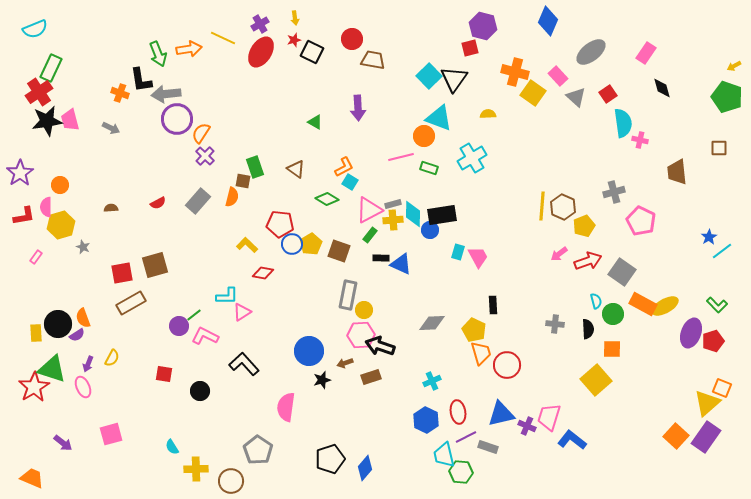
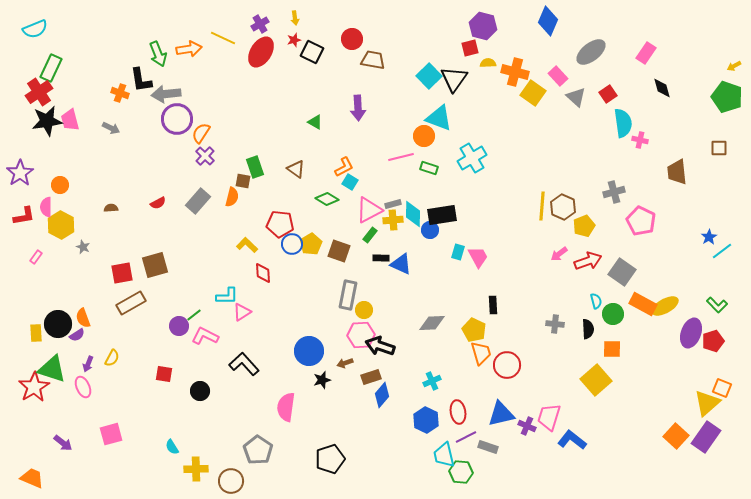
yellow semicircle at (488, 114): moved 51 px up
yellow hexagon at (61, 225): rotated 16 degrees counterclockwise
red diamond at (263, 273): rotated 75 degrees clockwise
blue diamond at (365, 468): moved 17 px right, 73 px up
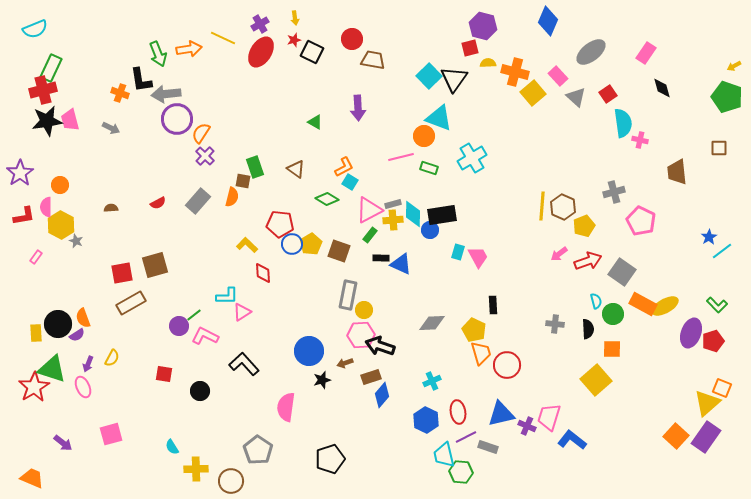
red cross at (39, 92): moved 4 px right, 2 px up; rotated 20 degrees clockwise
yellow square at (533, 93): rotated 15 degrees clockwise
gray star at (83, 247): moved 7 px left, 6 px up
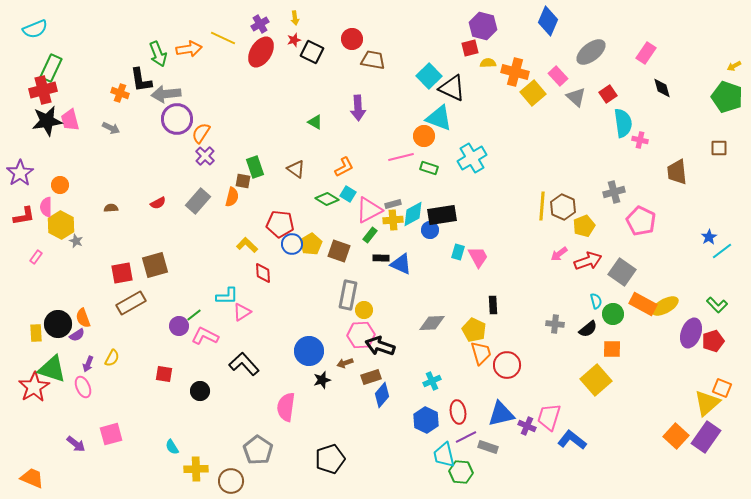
black triangle at (454, 79): moved 2 px left, 9 px down; rotated 40 degrees counterclockwise
cyan square at (350, 182): moved 2 px left, 12 px down
cyan diamond at (413, 214): rotated 60 degrees clockwise
black semicircle at (588, 329): rotated 54 degrees clockwise
purple arrow at (63, 443): moved 13 px right, 1 px down
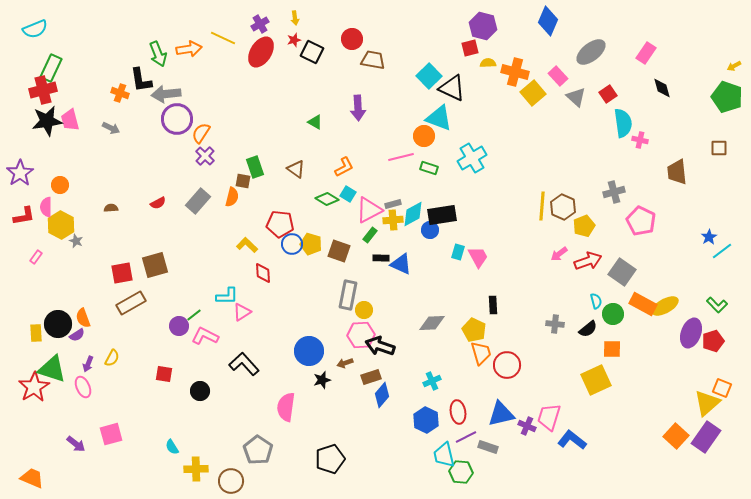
yellow pentagon at (311, 244): rotated 25 degrees counterclockwise
yellow square at (596, 380): rotated 16 degrees clockwise
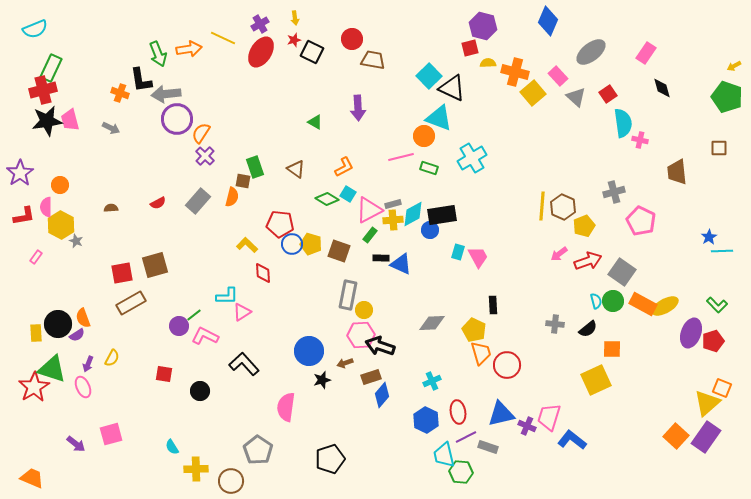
cyan line at (722, 251): rotated 35 degrees clockwise
green circle at (613, 314): moved 13 px up
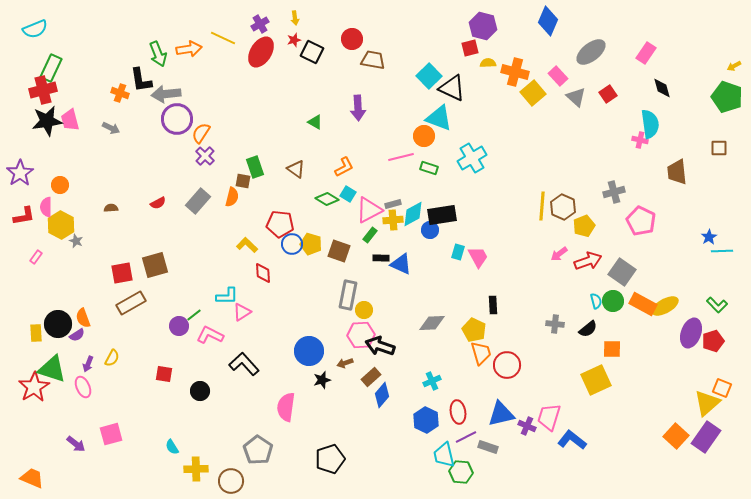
cyan semicircle at (623, 123): moved 27 px right, 1 px down
pink L-shape at (205, 336): moved 5 px right, 1 px up
brown rectangle at (371, 377): rotated 24 degrees counterclockwise
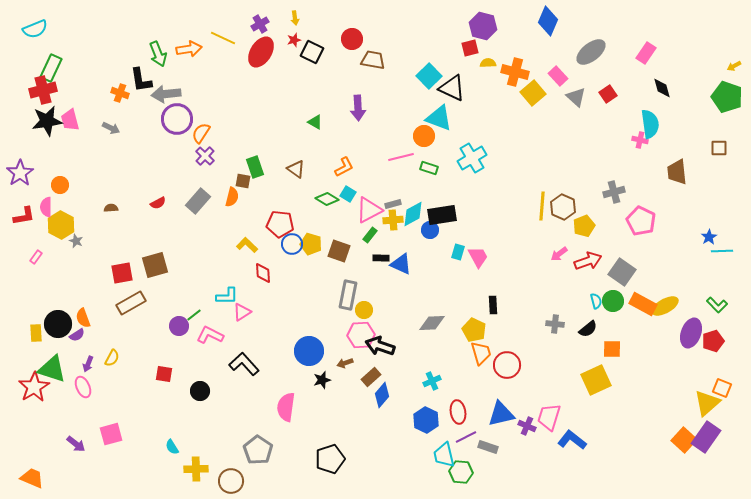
orange square at (676, 436): moved 8 px right, 4 px down
